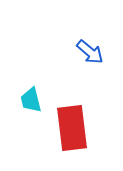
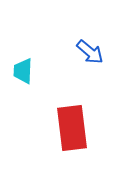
cyan trapezoid: moved 8 px left, 29 px up; rotated 16 degrees clockwise
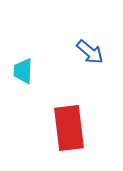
red rectangle: moved 3 px left
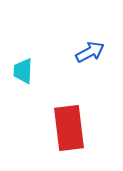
blue arrow: rotated 68 degrees counterclockwise
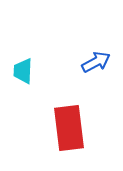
blue arrow: moved 6 px right, 10 px down
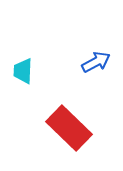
red rectangle: rotated 39 degrees counterclockwise
